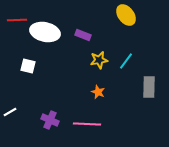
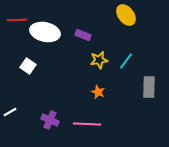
white square: rotated 21 degrees clockwise
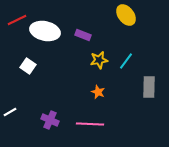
red line: rotated 24 degrees counterclockwise
white ellipse: moved 1 px up
pink line: moved 3 px right
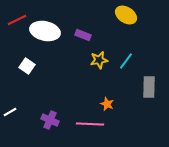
yellow ellipse: rotated 20 degrees counterclockwise
white square: moved 1 px left
orange star: moved 9 px right, 12 px down
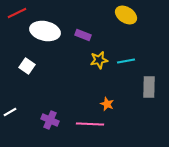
red line: moved 7 px up
cyan line: rotated 42 degrees clockwise
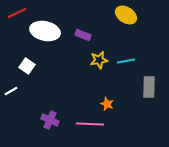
white line: moved 1 px right, 21 px up
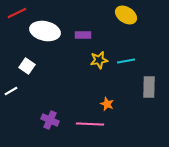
purple rectangle: rotated 21 degrees counterclockwise
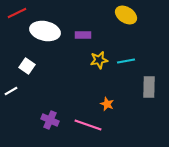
pink line: moved 2 px left, 1 px down; rotated 16 degrees clockwise
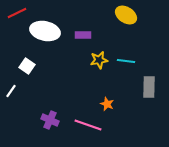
cyan line: rotated 18 degrees clockwise
white line: rotated 24 degrees counterclockwise
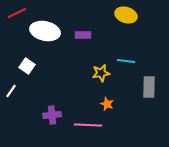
yellow ellipse: rotated 15 degrees counterclockwise
yellow star: moved 2 px right, 13 px down
purple cross: moved 2 px right, 5 px up; rotated 30 degrees counterclockwise
pink line: rotated 16 degrees counterclockwise
